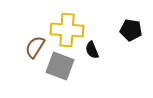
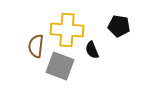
black pentagon: moved 12 px left, 4 px up
brown semicircle: moved 1 px right, 1 px up; rotated 25 degrees counterclockwise
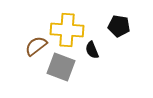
brown semicircle: rotated 45 degrees clockwise
gray square: moved 1 px right, 1 px down
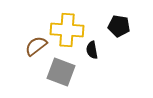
black semicircle: rotated 12 degrees clockwise
gray square: moved 5 px down
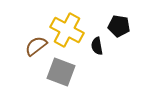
yellow cross: rotated 24 degrees clockwise
black semicircle: moved 5 px right, 4 px up
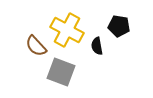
brown semicircle: rotated 95 degrees counterclockwise
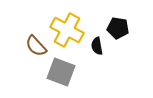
black pentagon: moved 1 px left, 2 px down
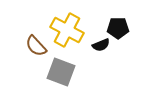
black pentagon: rotated 10 degrees counterclockwise
black semicircle: moved 4 px right, 1 px up; rotated 102 degrees counterclockwise
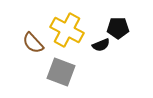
brown semicircle: moved 3 px left, 3 px up
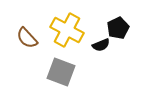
black pentagon: rotated 25 degrees counterclockwise
brown semicircle: moved 6 px left, 5 px up
